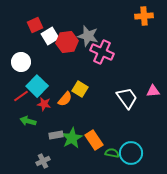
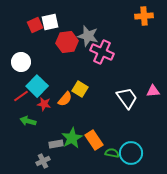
white square: moved 14 px up; rotated 18 degrees clockwise
gray rectangle: moved 9 px down
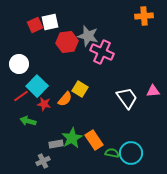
white circle: moved 2 px left, 2 px down
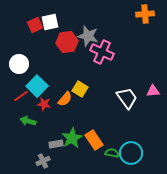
orange cross: moved 1 px right, 2 px up
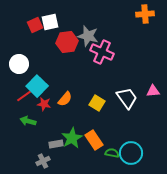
yellow square: moved 17 px right, 14 px down
red line: moved 3 px right
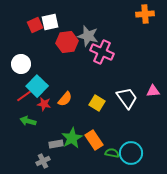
white circle: moved 2 px right
